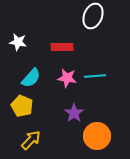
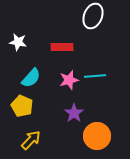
pink star: moved 2 px right, 2 px down; rotated 24 degrees counterclockwise
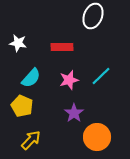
white star: moved 1 px down
cyan line: moved 6 px right; rotated 40 degrees counterclockwise
orange circle: moved 1 px down
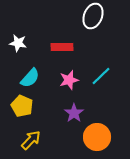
cyan semicircle: moved 1 px left
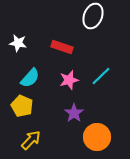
red rectangle: rotated 20 degrees clockwise
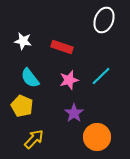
white ellipse: moved 11 px right, 4 px down
white star: moved 5 px right, 2 px up
cyan semicircle: rotated 100 degrees clockwise
yellow arrow: moved 3 px right, 1 px up
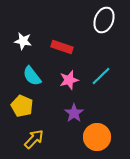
cyan semicircle: moved 2 px right, 2 px up
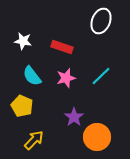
white ellipse: moved 3 px left, 1 px down
pink star: moved 3 px left, 2 px up
purple star: moved 4 px down
yellow arrow: moved 1 px down
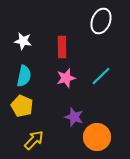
red rectangle: rotated 70 degrees clockwise
cyan semicircle: moved 8 px left; rotated 130 degrees counterclockwise
purple star: rotated 18 degrees counterclockwise
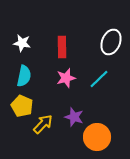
white ellipse: moved 10 px right, 21 px down
white star: moved 1 px left, 2 px down
cyan line: moved 2 px left, 3 px down
yellow arrow: moved 9 px right, 16 px up
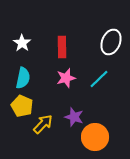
white star: rotated 24 degrees clockwise
cyan semicircle: moved 1 px left, 2 px down
orange circle: moved 2 px left
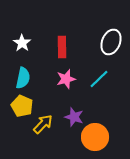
pink star: moved 1 px down
